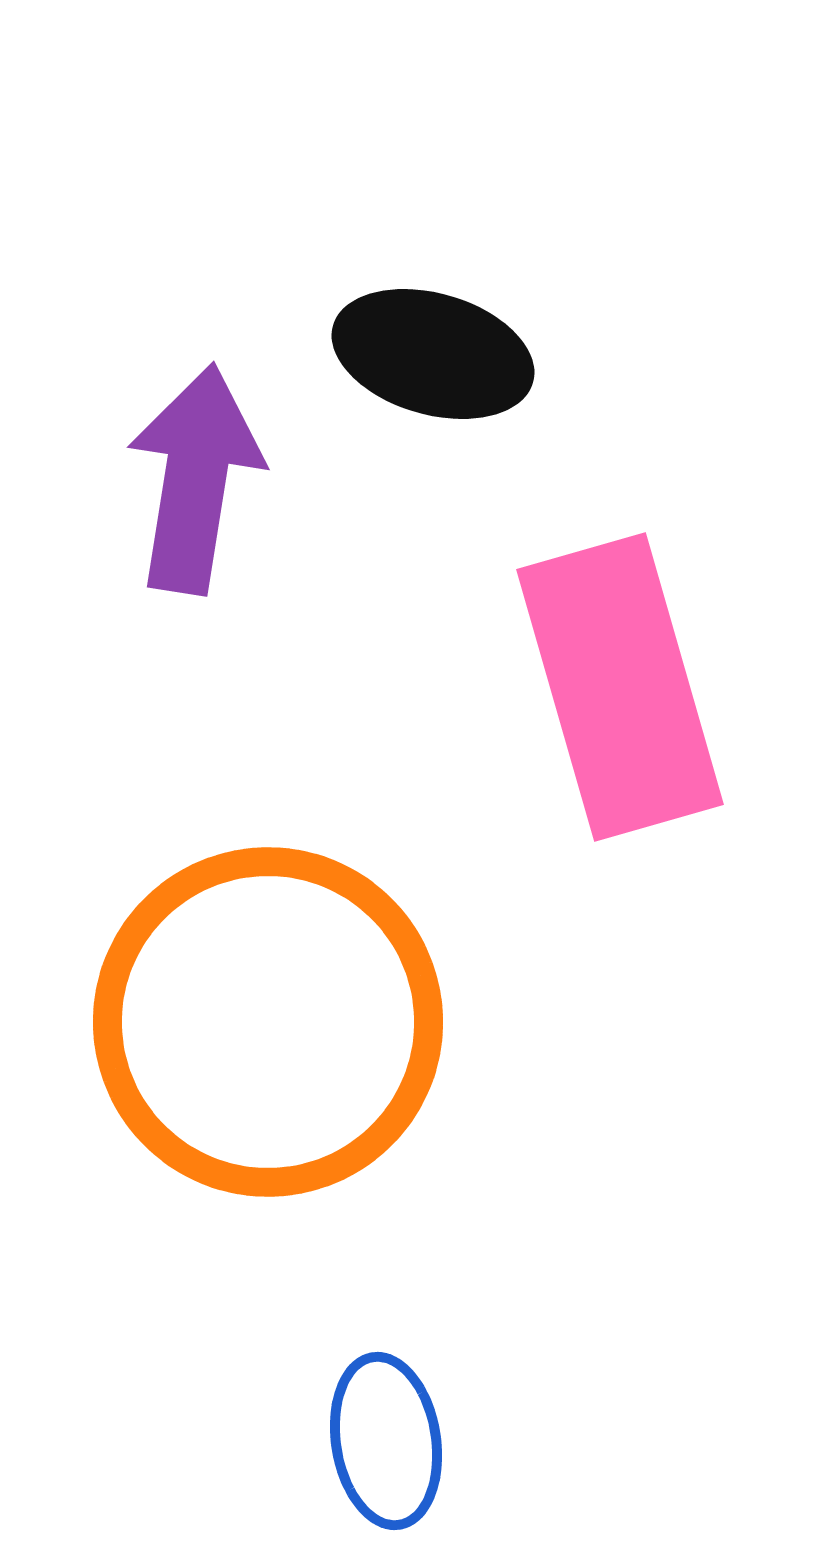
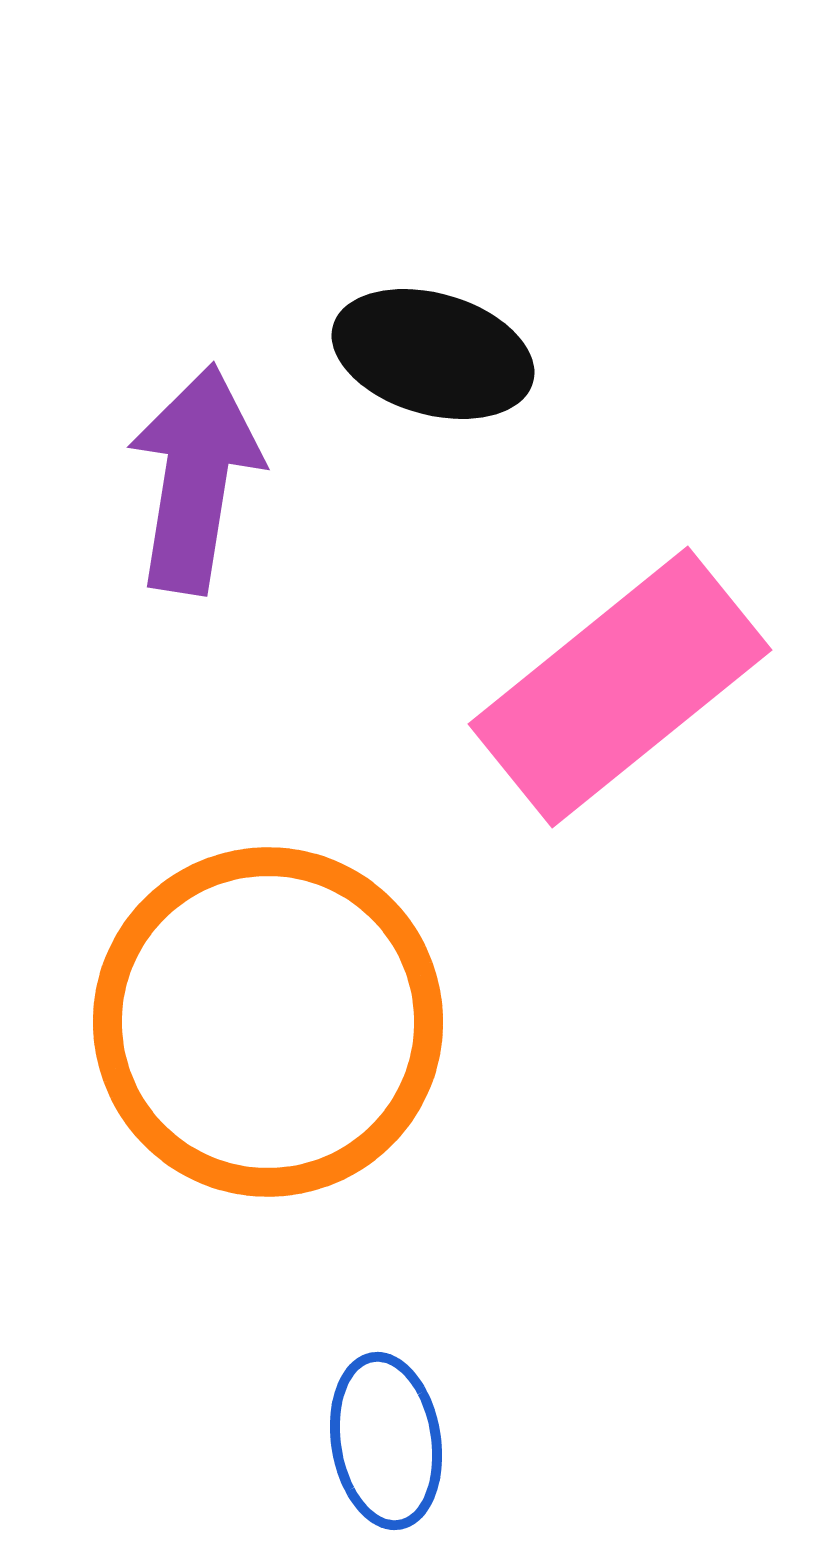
pink rectangle: rotated 67 degrees clockwise
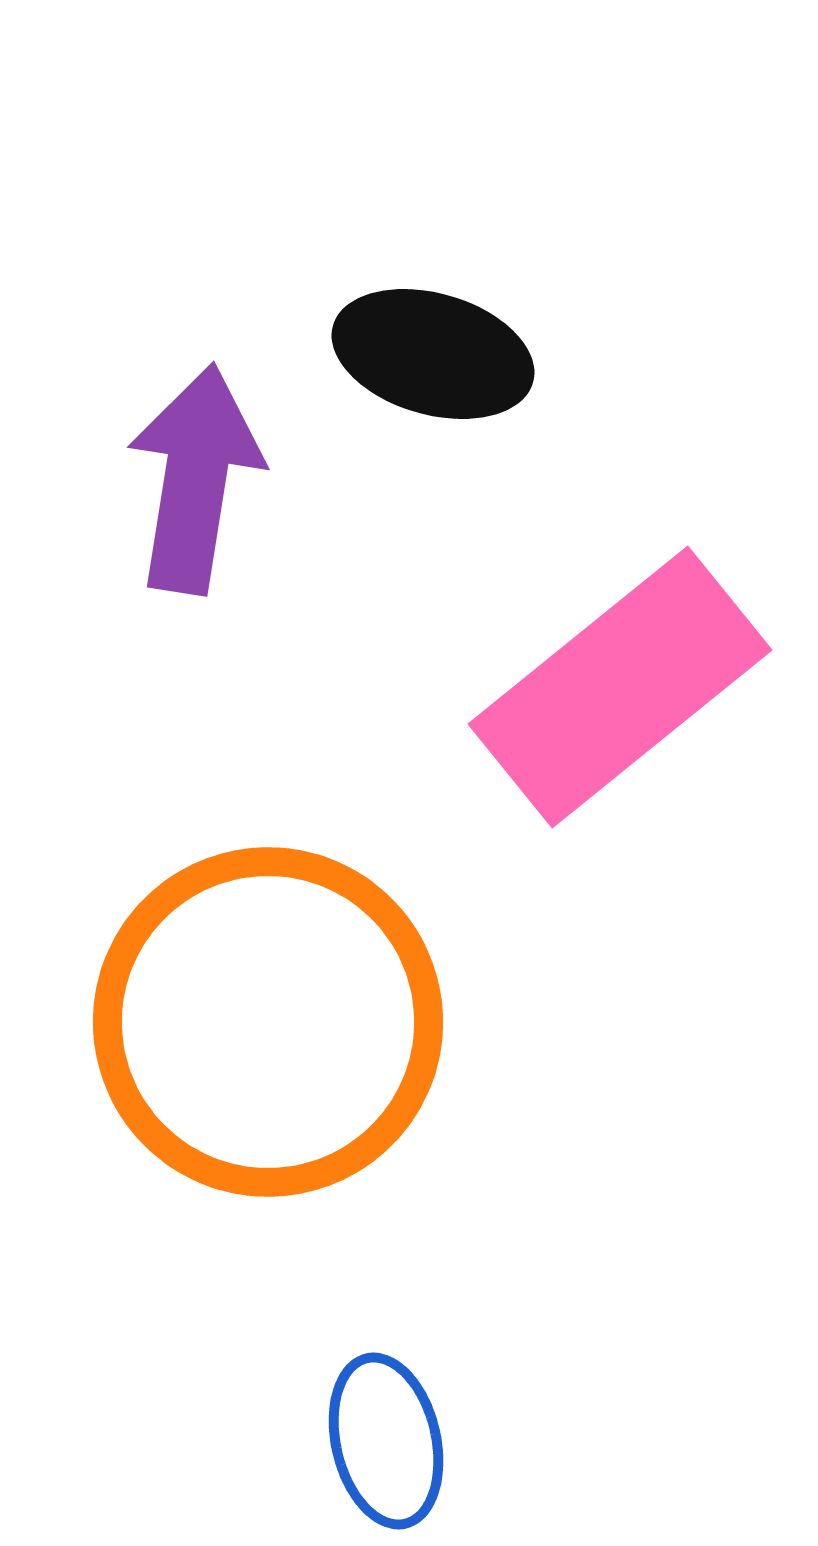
blue ellipse: rotated 4 degrees counterclockwise
